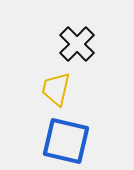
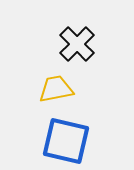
yellow trapezoid: rotated 66 degrees clockwise
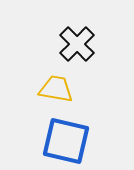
yellow trapezoid: rotated 21 degrees clockwise
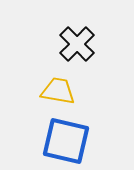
yellow trapezoid: moved 2 px right, 2 px down
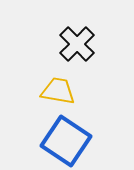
blue square: rotated 21 degrees clockwise
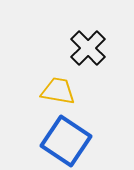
black cross: moved 11 px right, 4 px down
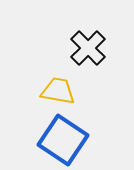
blue square: moved 3 px left, 1 px up
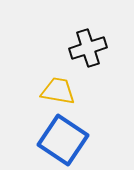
black cross: rotated 27 degrees clockwise
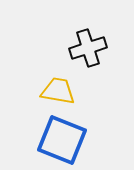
blue square: moved 1 px left; rotated 12 degrees counterclockwise
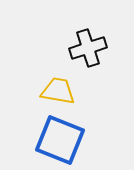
blue square: moved 2 px left
